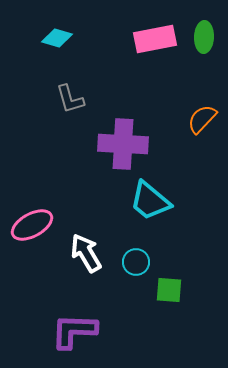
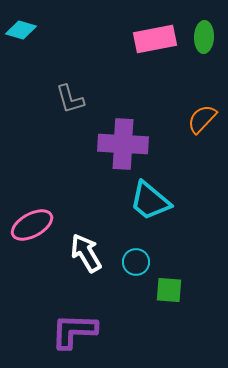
cyan diamond: moved 36 px left, 8 px up
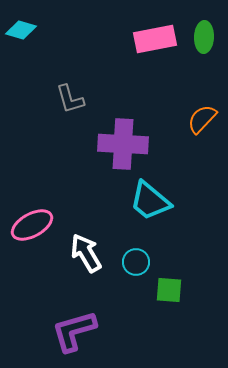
purple L-shape: rotated 18 degrees counterclockwise
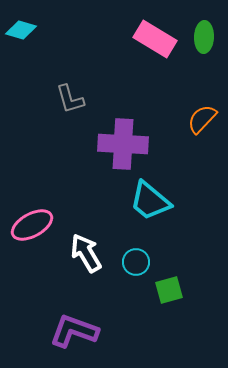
pink rectangle: rotated 42 degrees clockwise
green square: rotated 20 degrees counterclockwise
purple L-shape: rotated 36 degrees clockwise
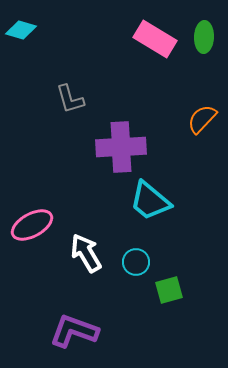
purple cross: moved 2 px left, 3 px down; rotated 6 degrees counterclockwise
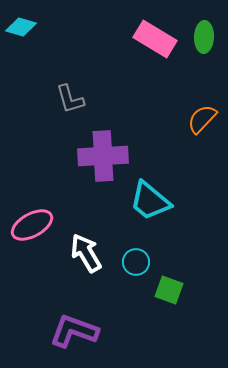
cyan diamond: moved 3 px up
purple cross: moved 18 px left, 9 px down
green square: rotated 36 degrees clockwise
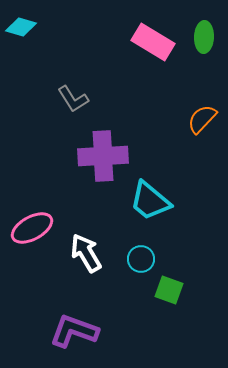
pink rectangle: moved 2 px left, 3 px down
gray L-shape: moved 3 px right; rotated 16 degrees counterclockwise
pink ellipse: moved 3 px down
cyan circle: moved 5 px right, 3 px up
